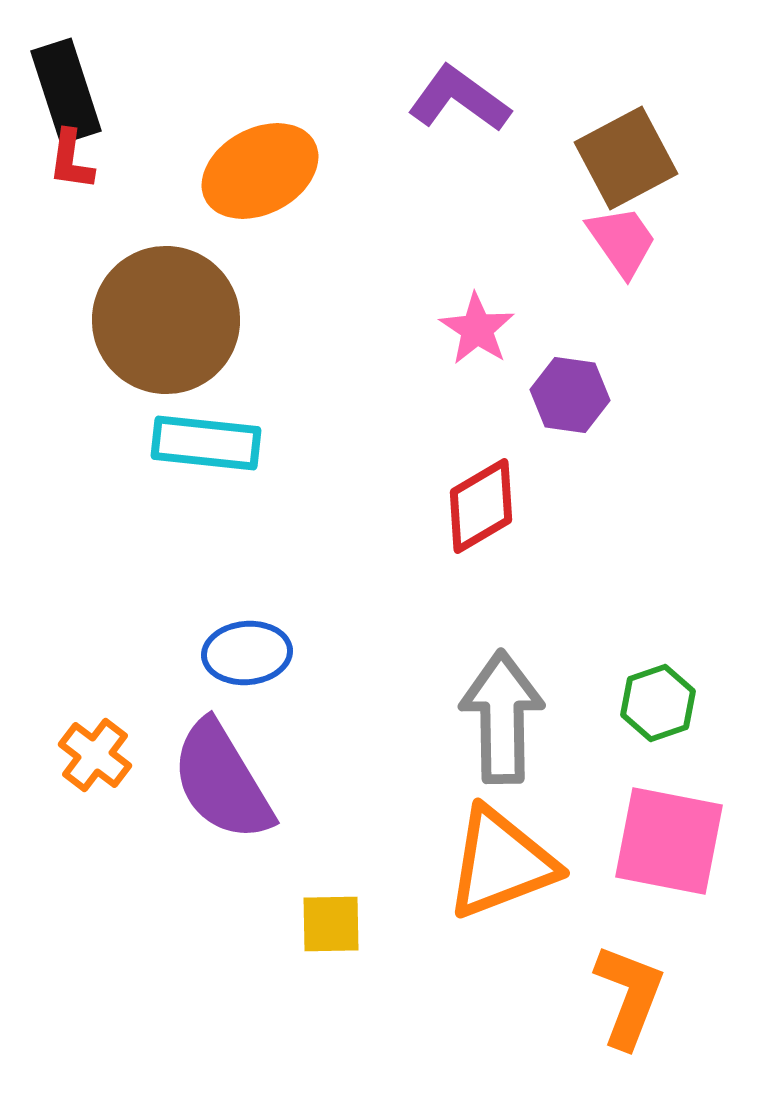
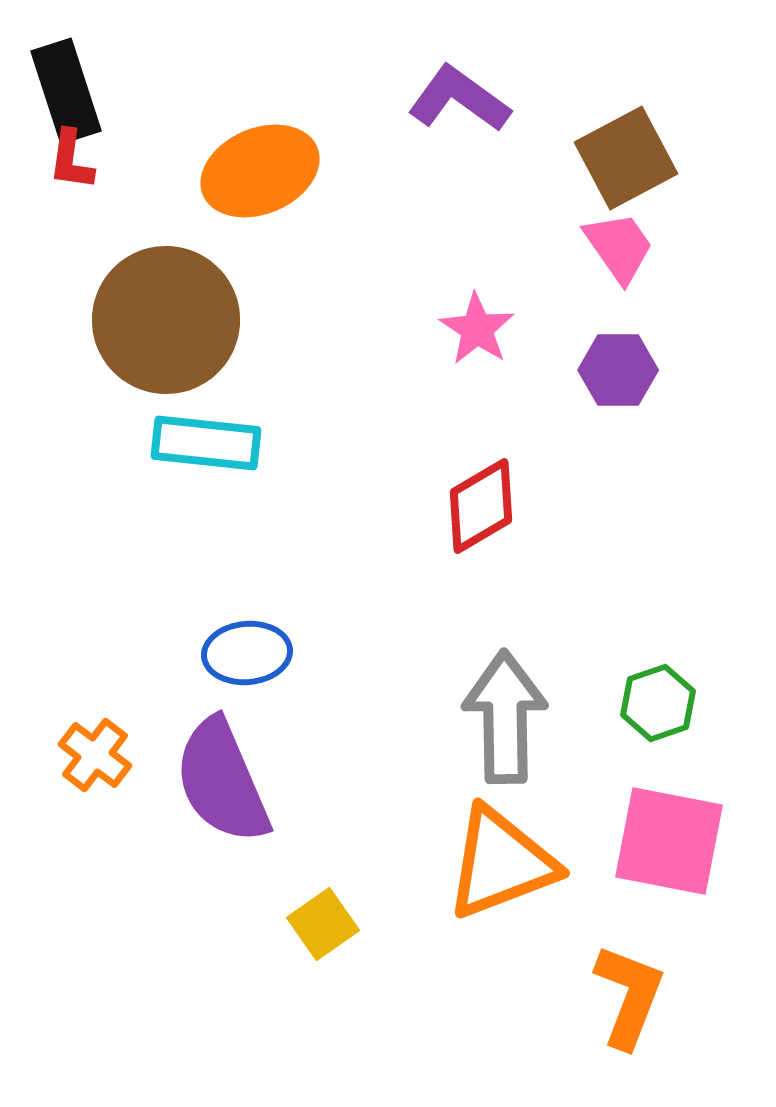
orange ellipse: rotated 5 degrees clockwise
pink trapezoid: moved 3 px left, 6 px down
purple hexagon: moved 48 px right, 25 px up; rotated 8 degrees counterclockwise
gray arrow: moved 3 px right
purple semicircle: rotated 8 degrees clockwise
yellow square: moved 8 px left; rotated 34 degrees counterclockwise
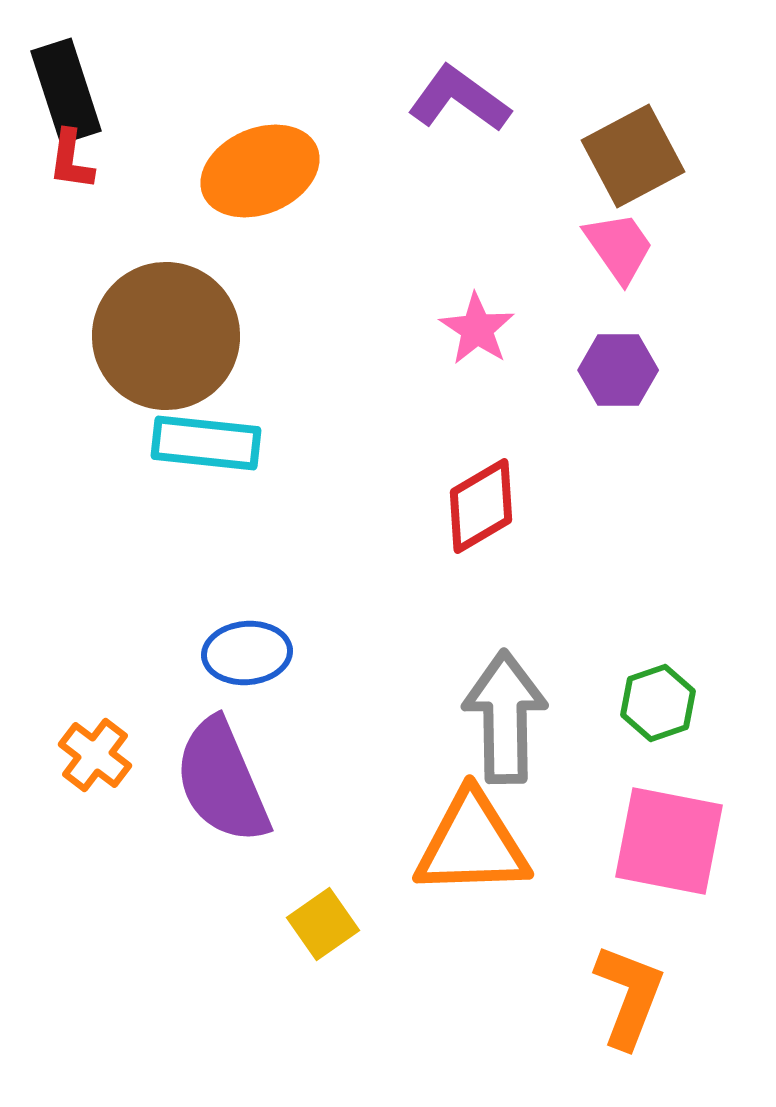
brown square: moved 7 px right, 2 px up
brown circle: moved 16 px down
orange triangle: moved 29 px left, 19 px up; rotated 19 degrees clockwise
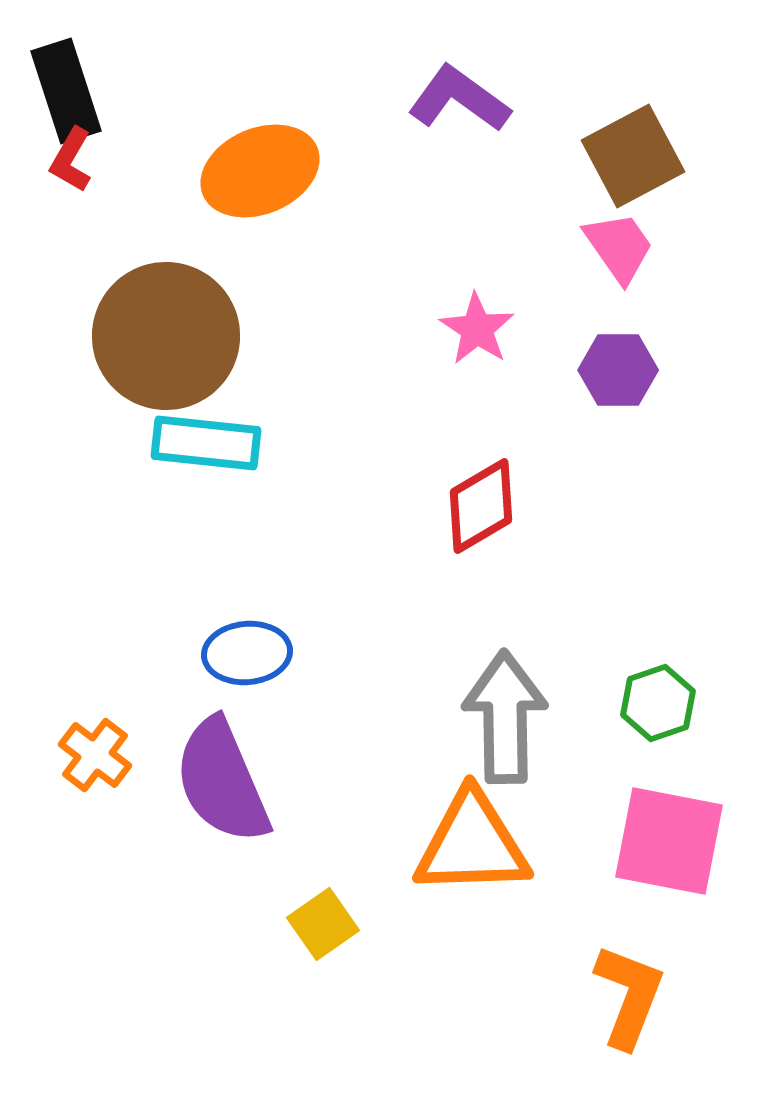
red L-shape: rotated 22 degrees clockwise
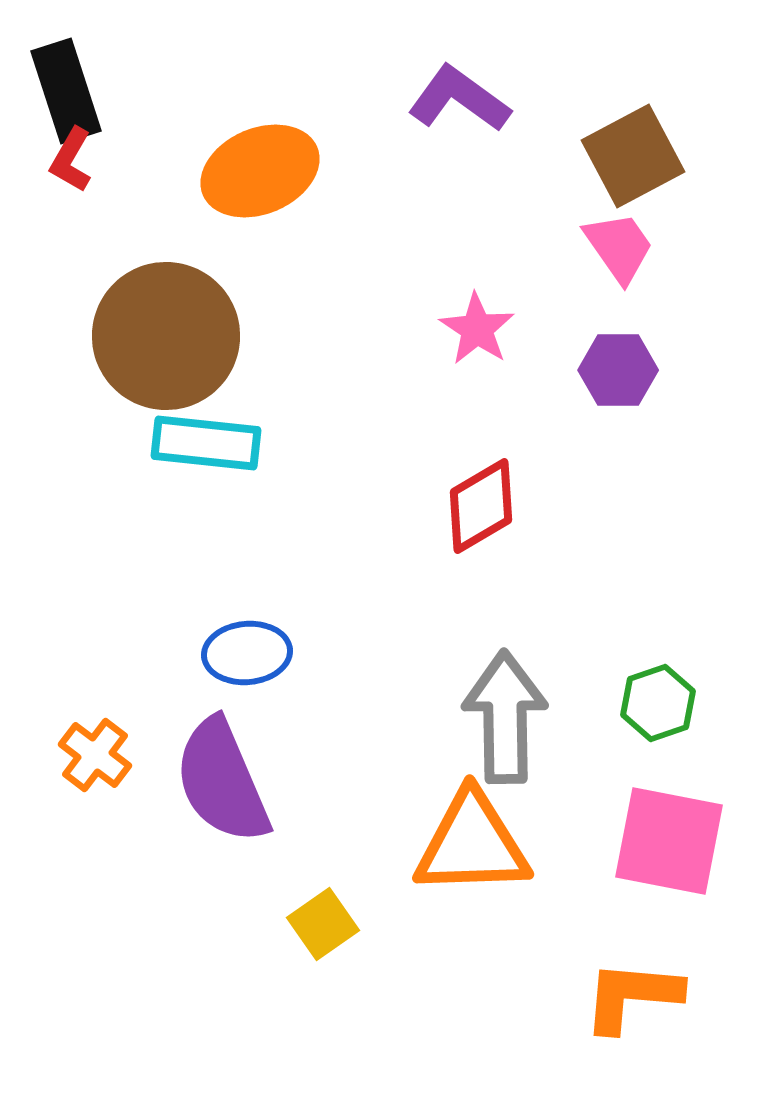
orange L-shape: moved 3 px right; rotated 106 degrees counterclockwise
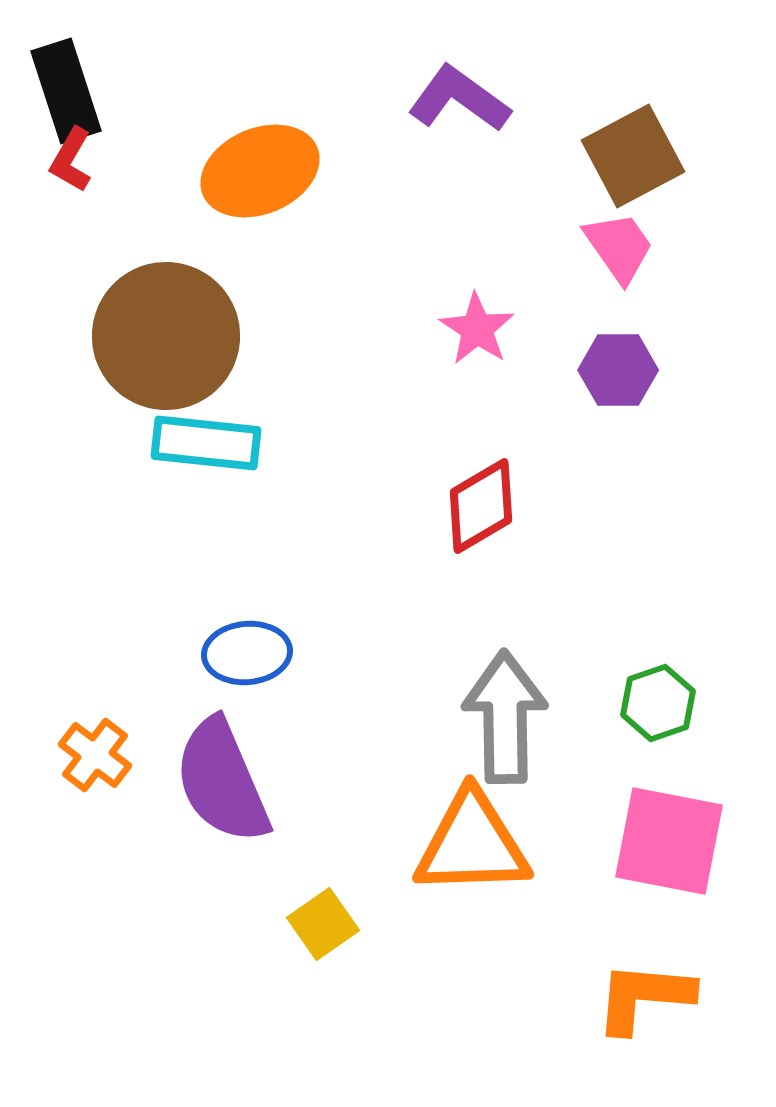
orange L-shape: moved 12 px right, 1 px down
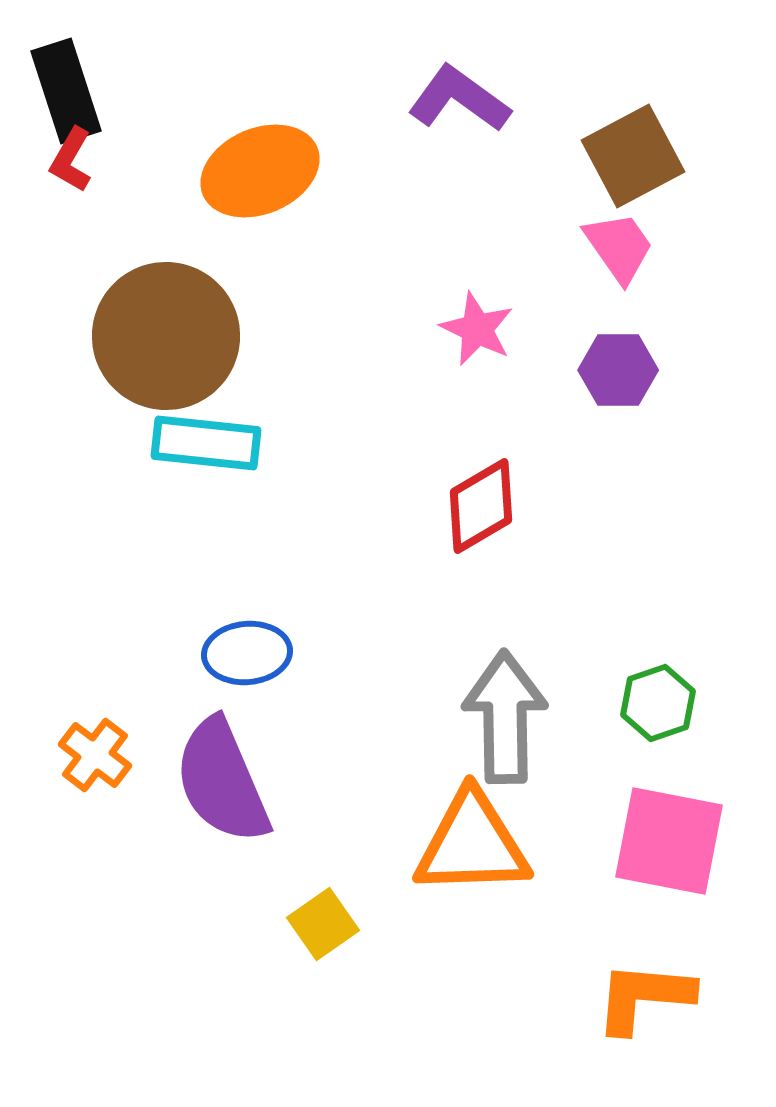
pink star: rotated 8 degrees counterclockwise
